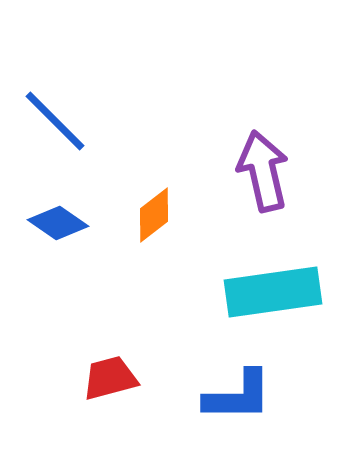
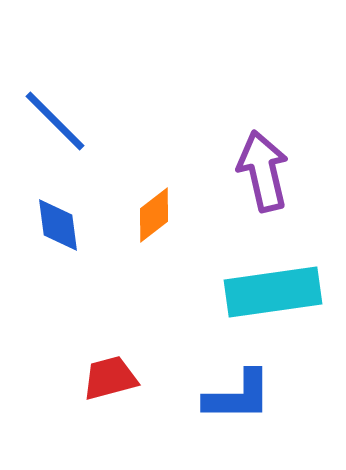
blue diamond: moved 2 px down; rotated 48 degrees clockwise
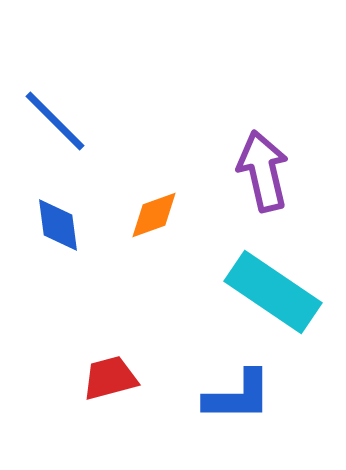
orange diamond: rotated 18 degrees clockwise
cyan rectangle: rotated 42 degrees clockwise
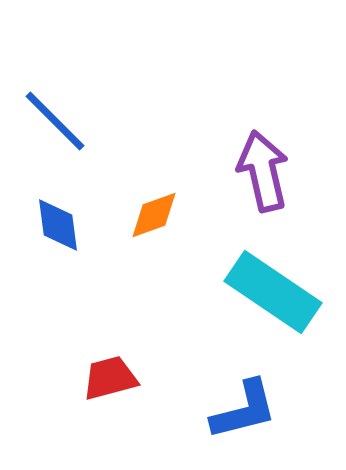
blue L-shape: moved 6 px right, 14 px down; rotated 14 degrees counterclockwise
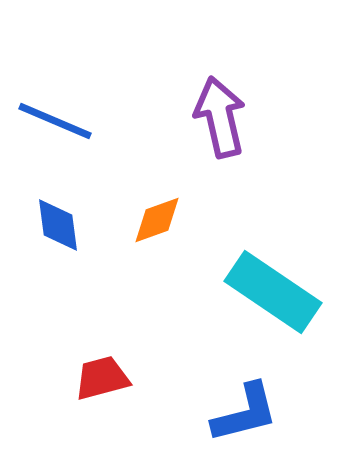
blue line: rotated 22 degrees counterclockwise
purple arrow: moved 43 px left, 54 px up
orange diamond: moved 3 px right, 5 px down
red trapezoid: moved 8 px left
blue L-shape: moved 1 px right, 3 px down
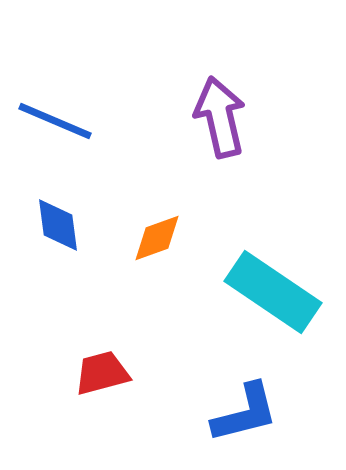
orange diamond: moved 18 px down
red trapezoid: moved 5 px up
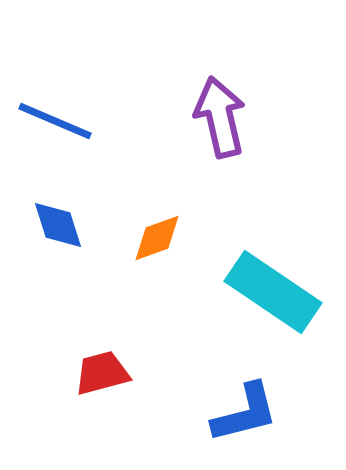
blue diamond: rotated 10 degrees counterclockwise
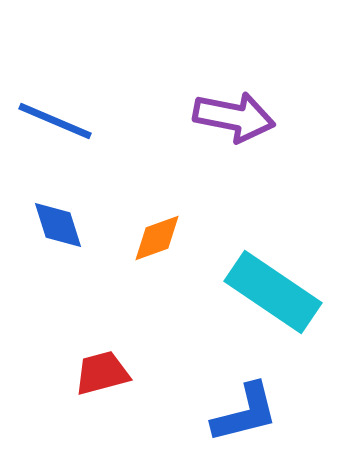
purple arrow: moved 14 px right; rotated 114 degrees clockwise
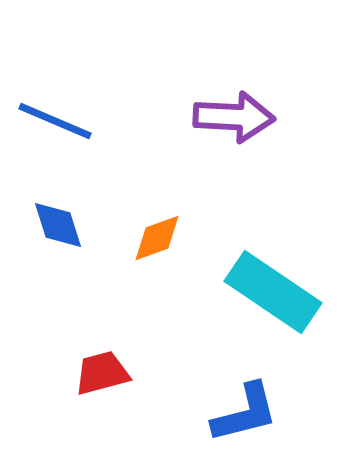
purple arrow: rotated 8 degrees counterclockwise
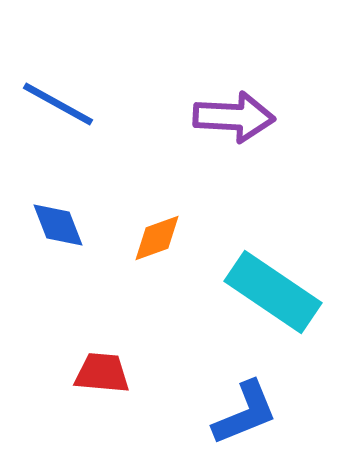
blue line: moved 3 px right, 17 px up; rotated 6 degrees clockwise
blue diamond: rotated 4 degrees counterclockwise
red trapezoid: rotated 20 degrees clockwise
blue L-shape: rotated 8 degrees counterclockwise
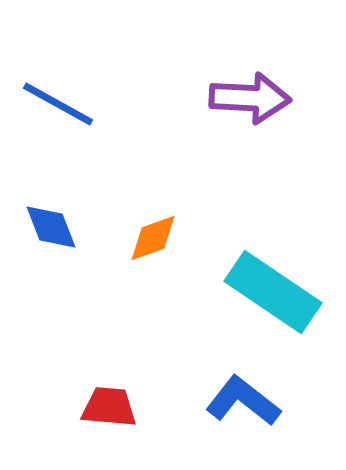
purple arrow: moved 16 px right, 19 px up
blue diamond: moved 7 px left, 2 px down
orange diamond: moved 4 px left
red trapezoid: moved 7 px right, 34 px down
blue L-shape: moved 2 px left, 12 px up; rotated 120 degrees counterclockwise
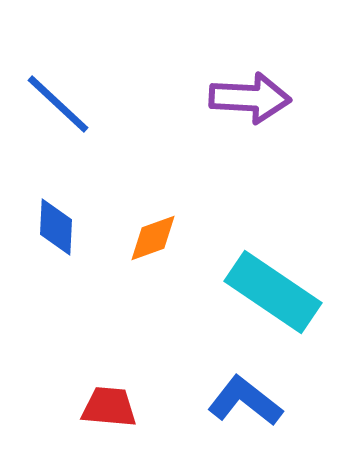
blue line: rotated 14 degrees clockwise
blue diamond: moved 5 px right; rotated 24 degrees clockwise
blue L-shape: moved 2 px right
